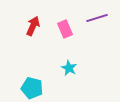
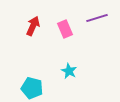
cyan star: moved 3 px down
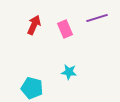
red arrow: moved 1 px right, 1 px up
cyan star: moved 1 px down; rotated 21 degrees counterclockwise
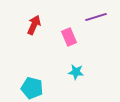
purple line: moved 1 px left, 1 px up
pink rectangle: moved 4 px right, 8 px down
cyan star: moved 7 px right
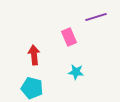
red arrow: moved 30 px down; rotated 30 degrees counterclockwise
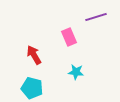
red arrow: rotated 24 degrees counterclockwise
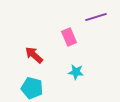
red arrow: rotated 18 degrees counterclockwise
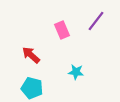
purple line: moved 4 px down; rotated 35 degrees counterclockwise
pink rectangle: moved 7 px left, 7 px up
red arrow: moved 3 px left
